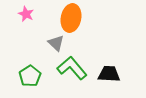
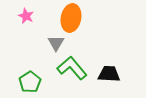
pink star: moved 2 px down
gray triangle: rotated 18 degrees clockwise
green pentagon: moved 6 px down
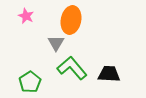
orange ellipse: moved 2 px down
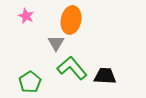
black trapezoid: moved 4 px left, 2 px down
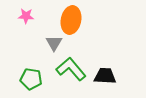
pink star: rotated 21 degrees counterclockwise
gray triangle: moved 2 px left
green L-shape: moved 1 px left, 1 px down
green pentagon: moved 1 px right, 3 px up; rotated 30 degrees counterclockwise
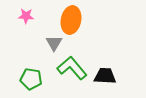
green L-shape: moved 1 px right, 1 px up
